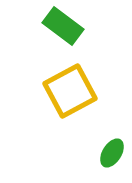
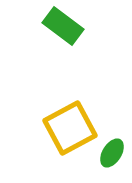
yellow square: moved 37 px down
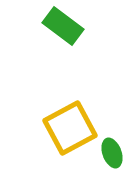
green ellipse: rotated 52 degrees counterclockwise
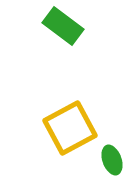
green ellipse: moved 7 px down
